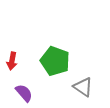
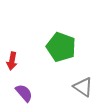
green pentagon: moved 6 px right, 14 px up
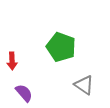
red arrow: rotated 12 degrees counterclockwise
gray triangle: moved 1 px right, 2 px up
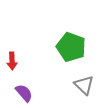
green pentagon: moved 10 px right
gray triangle: rotated 10 degrees clockwise
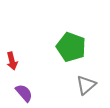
red arrow: rotated 12 degrees counterclockwise
gray triangle: moved 2 px right; rotated 35 degrees clockwise
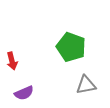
gray triangle: rotated 30 degrees clockwise
purple semicircle: rotated 108 degrees clockwise
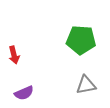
green pentagon: moved 10 px right, 7 px up; rotated 16 degrees counterclockwise
red arrow: moved 2 px right, 6 px up
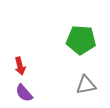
red arrow: moved 6 px right, 11 px down
purple semicircle: rotated 72 degrees clockwise
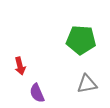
gray triangle: moved 1 px right, 1 px up
purple semicircle: moved 13 px right; rotated 18 degrees clockwise
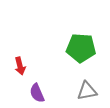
green pentagon: moved 8 px down
gray triangle: moved 7 px down
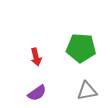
red arrow: moved 16 px right, 9 px up
purple semicircle: rotated 102 degrees counterclockwise
